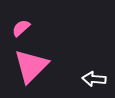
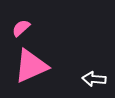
pink triangle: rotated 21 degrees clockwise
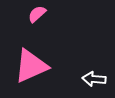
pink semicircle: moved 16 px right, 14 px up
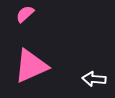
pink semicircle: moved 12 px left
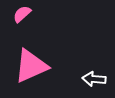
pink semicircle: moved 3 px left
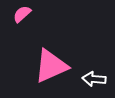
pink triangle: moved 20 px right
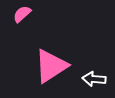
pink triangle: rotated 9 degrees counterclockwise
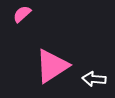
pink triangle: moved 1 px right
